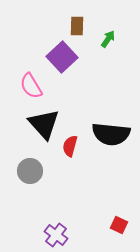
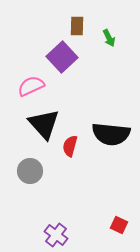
green arrow: moved 1 px right, 1 px up; rotated 120 degrees clockwise
pink semicircle: rotated 96 degrees clockwise
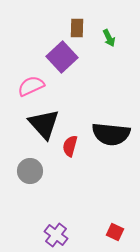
brown rectangle: moved 2 px down
red square: moved 4 px left, 7 px down
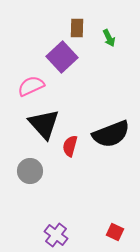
black semicircle: rotated 27 degrees counterclockwise
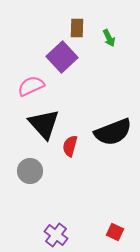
black semicircle: moved 2 px right, 2 px up
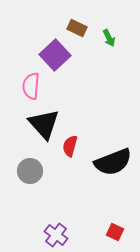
brown rectangle: rotated 66 degrees counterclockwise
purple square: moved 7 px left, 2 px up
pink semicircle: rotated 60 degrees counterclockwise
black semicircle: moved 30 px down
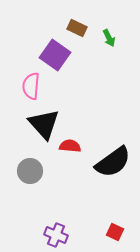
purple square: rotated 12 degrees counterclockwise
red semicircle: rotated 80 degrees clockwise
black semicircle: rotated 15 degrees counterclockwise
purple cross: rotated 15 degrees counterclockwise
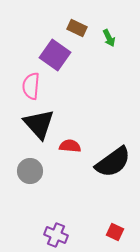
black triangle: moved 5 px left
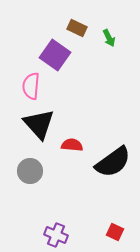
red semicircle: moved 2 px right, 1 px up
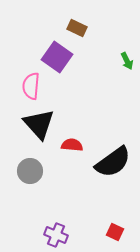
green arrow: moved 18 px right, 23 px down
purple square: moved 2 px right, 2 px down
